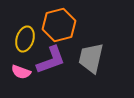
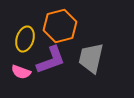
orange hexagon: moved 1 px right, 1 px down
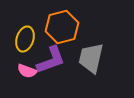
orange hexagon: moved 2 px right, 1 px down
pink semicircle: moved 6 px right, 1 px up
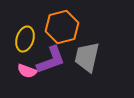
gray trapezoid: moved 4 px left, 1 px up
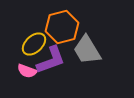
yellow ellipse: moved 9 px right, 5 px down; rotated 30 degrees clockwise
gray trapezoid: moved 7 px up; rotated 44 degrees counterclockwise
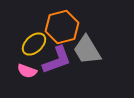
purple L-shape: moved 6 px right
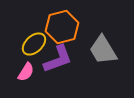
gray trapezoid: moved 16 px right
purple L-shape: moved 1 px right, 1 px up
pink semicircle: moved 1 px left, 1 px down; rotated 78 degrees counterclockwise
